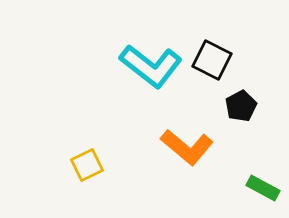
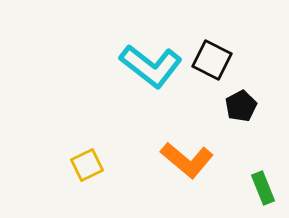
orange L-shape: moved 13 px down
green rectangle: rotated 40 degrees clockwise
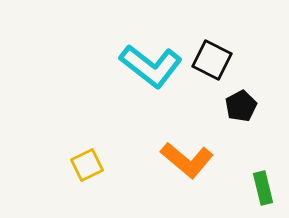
green rectangle: rotated 8 degrees clockwise
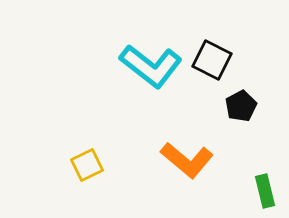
green rectangle: moved 2 px right, 3 px down
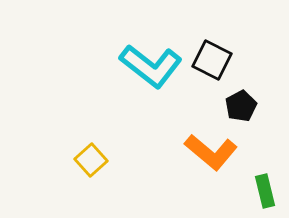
orange L-shape: moved 24 px right, 8 px up
yellow square: moved 4 px right, 5 px up; rotated 16 degrees counterclockwise
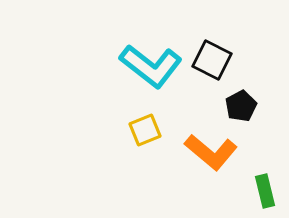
yellow square: moved 54 px right, 30 px up; rotated 20 degrees clockwise
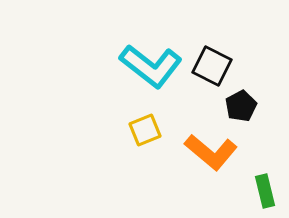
black square: moved 6 px down
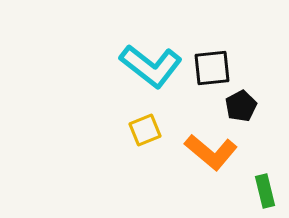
black square: moved 2 px down; rotated 33 degrees counterclockwise
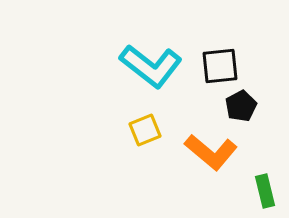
black square: moved 8 px right, 2 px up
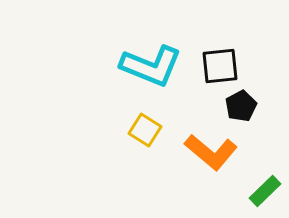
cyan L-shape: rotated 16 degrees counterclockwise
yellow square: rotated 36 degrees counterclockwise
green rectangle: rotated 60 degrees clockwise
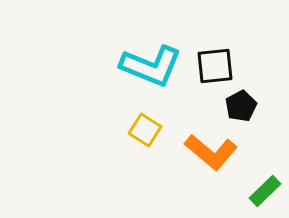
black square: moved 5 px left
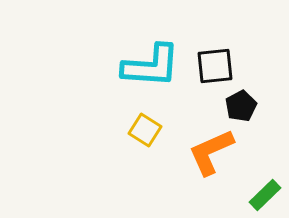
cyan L-shape: rotated 18 degrees counterclockwise
orange L-shape: rotated 116 degrees clockwise
green rectangle: moved 4 px down
